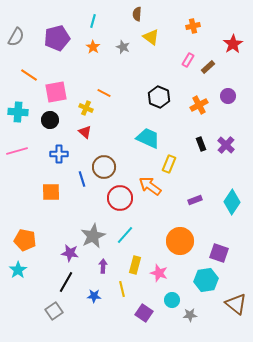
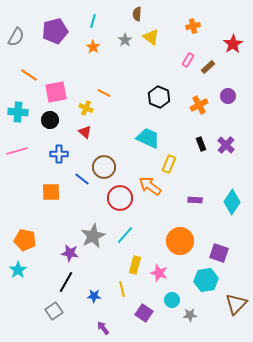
purple pentagon at (57, 38): moved 2 px left, 7 px up
gray star at (123, 47): moved 2 px right, 7 px up; rotated 16 degrees clockwise
blue line at (82, 179): rotated 35 degrees counterclockwise
purple rectangle at (195, 200): rotated 24 degrees clockwise
purple arrow at (103, 266): moved 62 px down; rotated 40 degrees counterclockwise
brown triangle at (236, 304): rotated 35 degrees clockwise
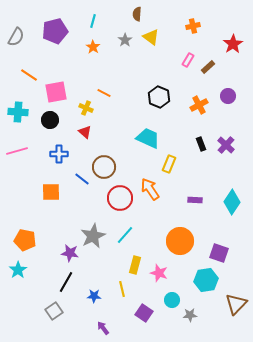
orange arrow at (150, 186): moved 3 px down; rotated 20 degrees clockwise
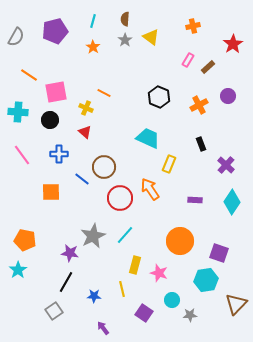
brown semicircle at (137, 14): moved 12 px left, 5 px down
purple cross at (226, 145): moved 20 px down
pink line at (17, 151): moved 5 px right, 4 px down; rotated 70 degrees clockwise
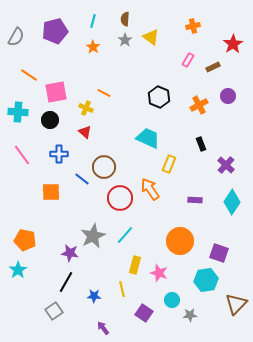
brown rectangle at (208, 67): moved 5 px right; rotated 16 degrees clockwise
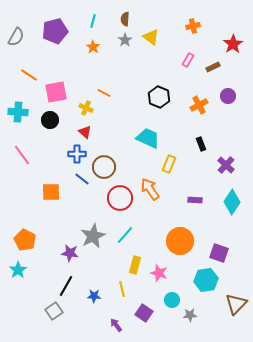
blue cross at (59, 154): moved 18 px right
orange pentagon at (25, 240): rotated 15 degrees clockwise
black line at (66, 282): moved 4 px down
purple arrow at (103, 328): moved 13 px right, 3 px up
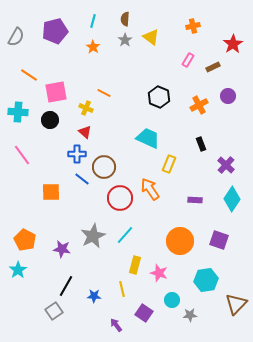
cyan diamond at (232, 202): moved 3 px up
purple star at (70, 253): moved 8 px left, 4 px up
purple square at (219, 253): moved 13 px up
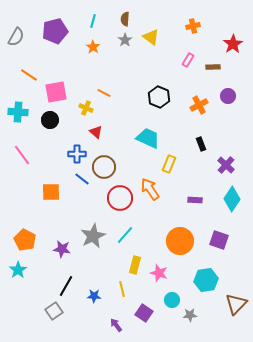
brown rectangle at (213, 67): rotated 24 degrees clockwise
red triangle at (85, 132): moved 11 px right
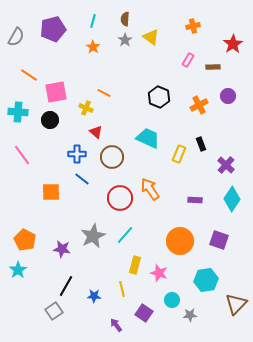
purple pentagon at (55, 31): moved 2 px left, 2 px up
yellow rectangle at (169, 164): moved 10 px right, 10 px up
brown circle at (104, 167): moved 8 px right, 10 px up
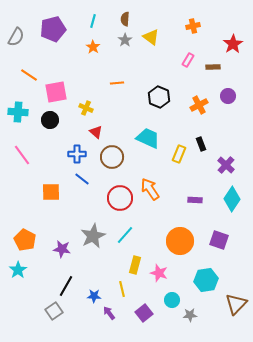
orange line at (104, 93): moved 13 px right, 10 px up; rotated 32 degrees counterclockwise
purple square at (144, 313): rotated 18 degrees clockwise
purple arrow at (116, 325): moved 7 px left, 12 px up
